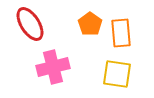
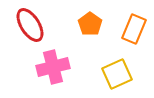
red ellipse: moved 1 px down
orange rectangle: moved 13 px right, 4 px up; rotated 28 degrees clockwise
yellow square: rotated 32 degrees counterclockwise
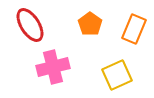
yellow square: moved 1 px down
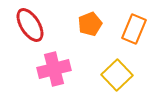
orange pentagon: rotated 15 degrees clockwise
pink cross: moved 1 px right, 2 px down
yellow square: rotated 20 degrees counterclockwise
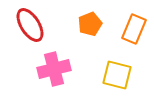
yellow square: rotated 32 degrees counterclockwise
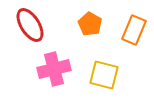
orange pentagon: rotated 20 degrees counterclockwise
orange rectangle: moved 1 px down
yellow square: moved 13 px left
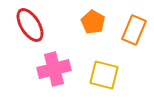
orange pentagon: moved 3 px right, 2 px up
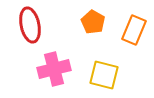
red ellipse: rotated 20 degrees clockwise
